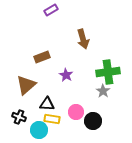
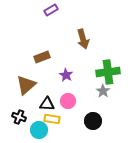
pink circle: moved 8 px left, 11 px up
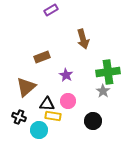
brown triangle: moved 2 px down
yellow rectangle: moved 1 px right, 3 px up
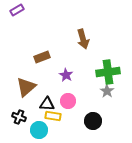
purple rectangle: moved 34 px left
gray star: moved 4 px right
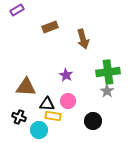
brown rectangle: moved 8 px right, 30 px up
brown triangle: rotated 45 degrees clockwise
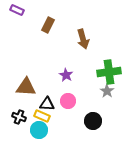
purple rectangle: rotated 56 degrees clockwise
brown rectangle: moved 2 px left, 2 px up; rotated 42 degrees counterclockwise
green cross: moved 1 px right
yellow rectangle: moved 11 px left; rotated 14 degrees clockwise
